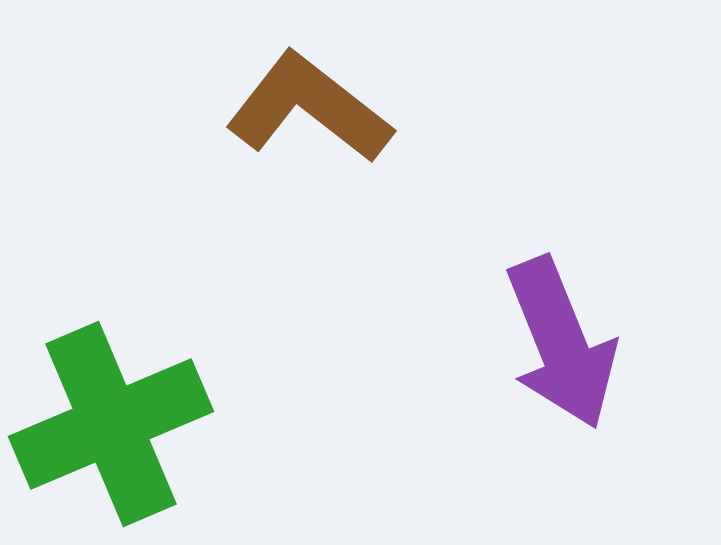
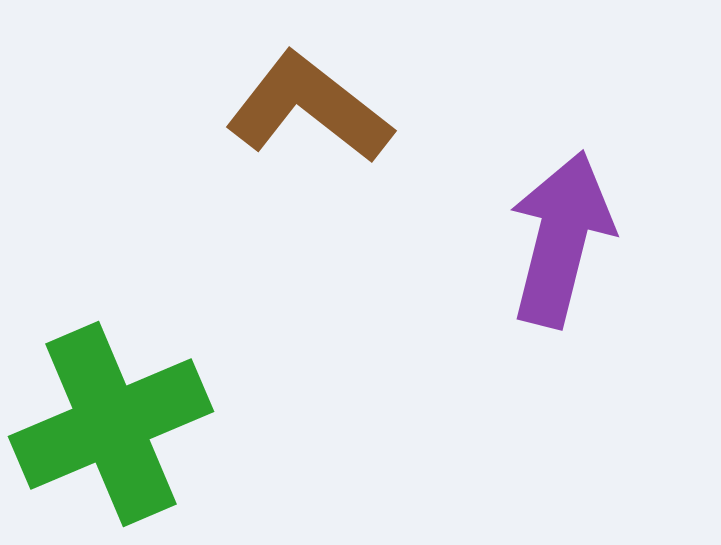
purple arrow: moved 104 px up; rotated 144 degrees counterclockwise
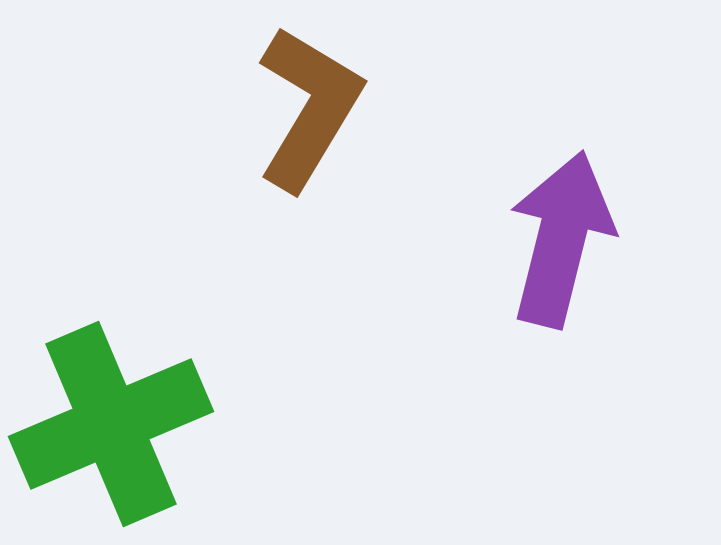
brown L-shape: rotated 83 degrees clockwise
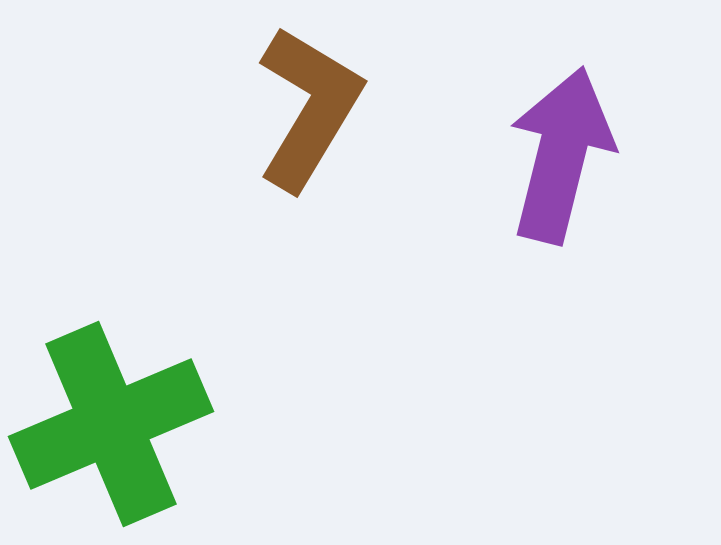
purple arrow: moved 84 px up
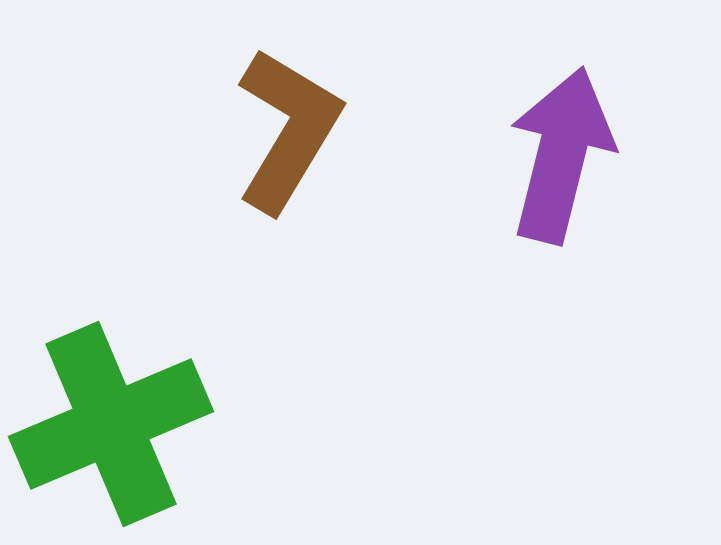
brown L-shape: moved 21 px left, 22 px down
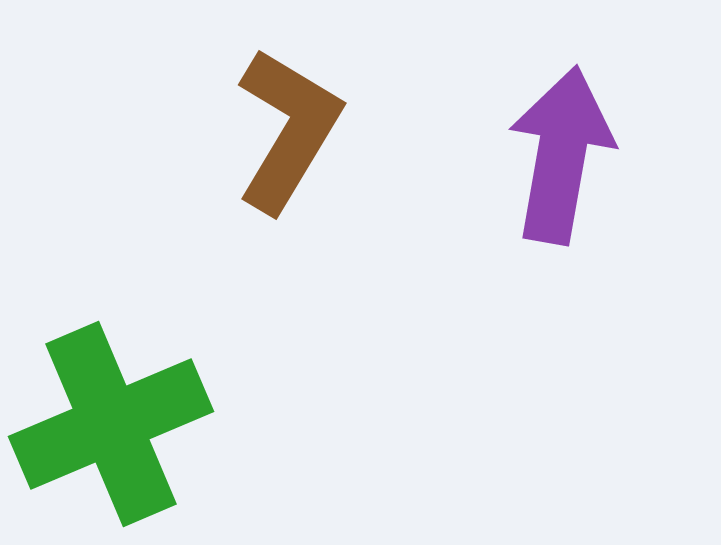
purple arrow: rotated 4 degrees counterclockwise
